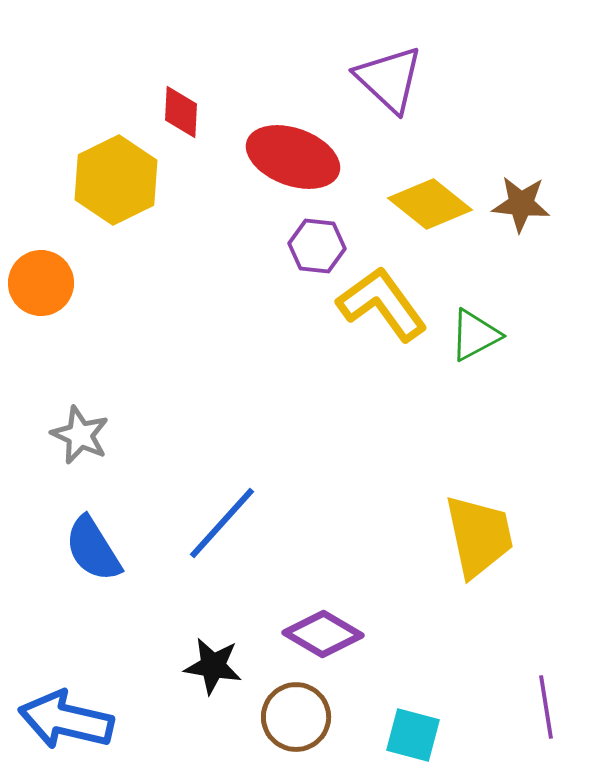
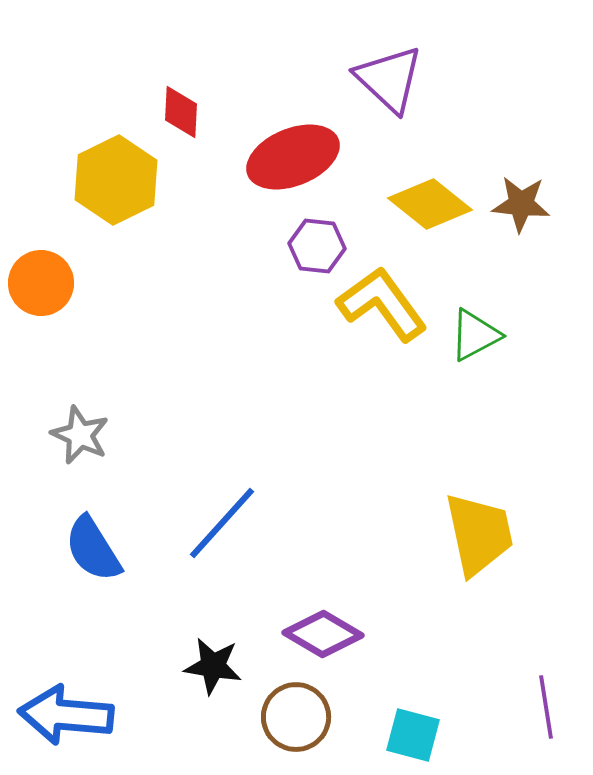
red ellipse: rotated 42 degrees counterclockwise
yellow trapezoid: moved 2 px up
blue arrow: moved 5 px up; rotated 8 degrees counterclockwise
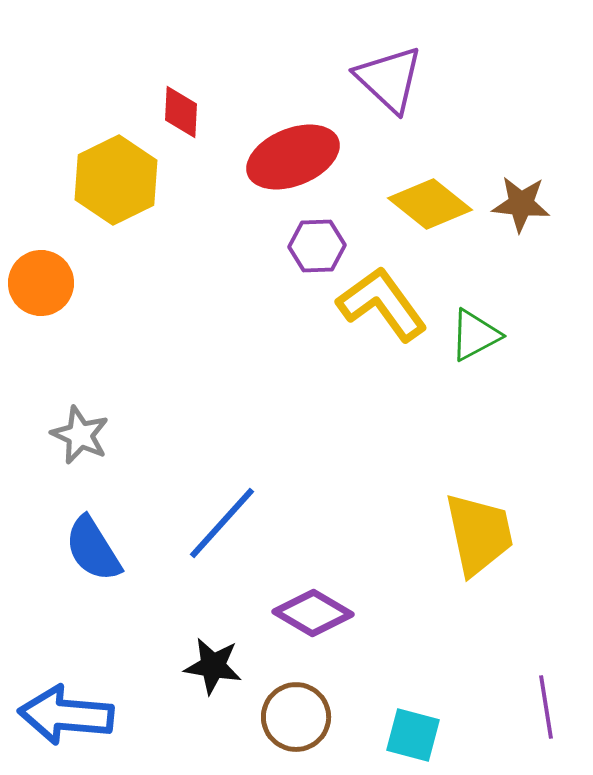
purple hexagon: rotated 8 degrees counterclockwise
purple diamond: moved 10 px left, 21 px up
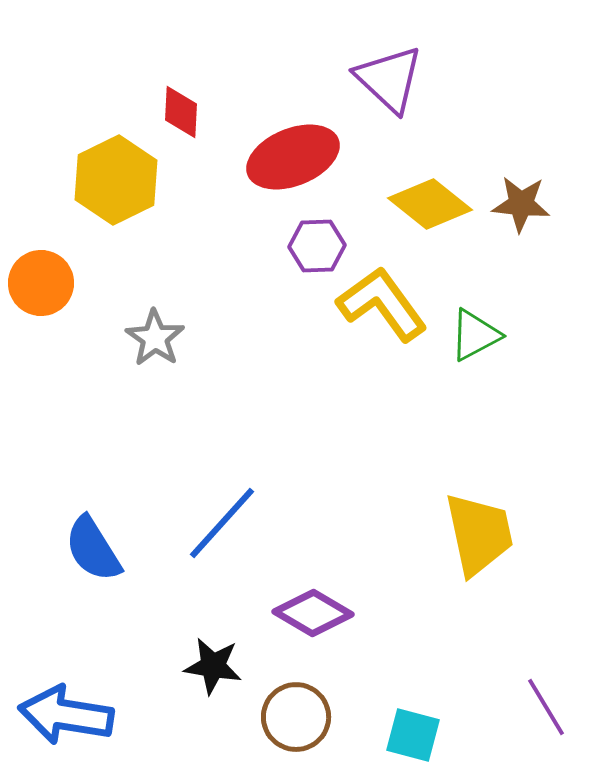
gray star: moved 75 px right, 97 px up; rotated 10 degrees clockwise
purple line: rotated 22 degrees counterclockwise
blue arrow: rotated 4 degrees clockwise
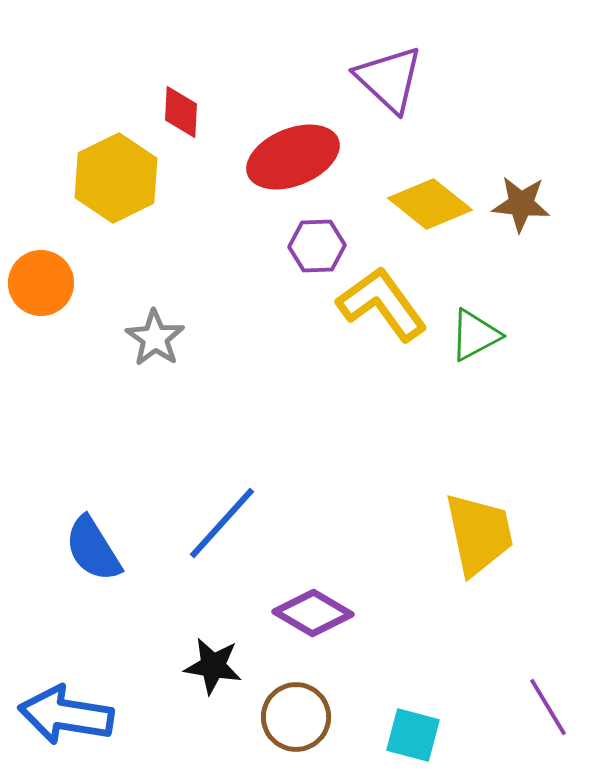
yellow hexagon: moved 2 px up
purple line: moved 2 px right
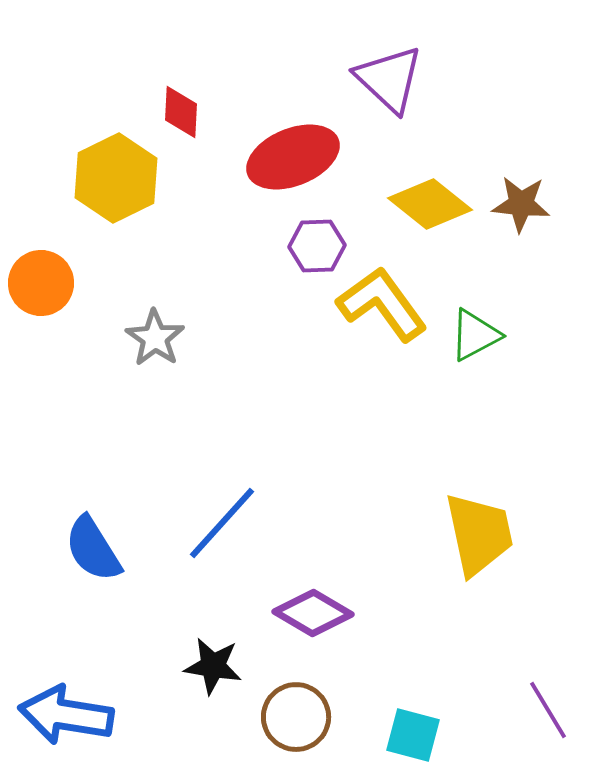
purple line: moved 3 px down
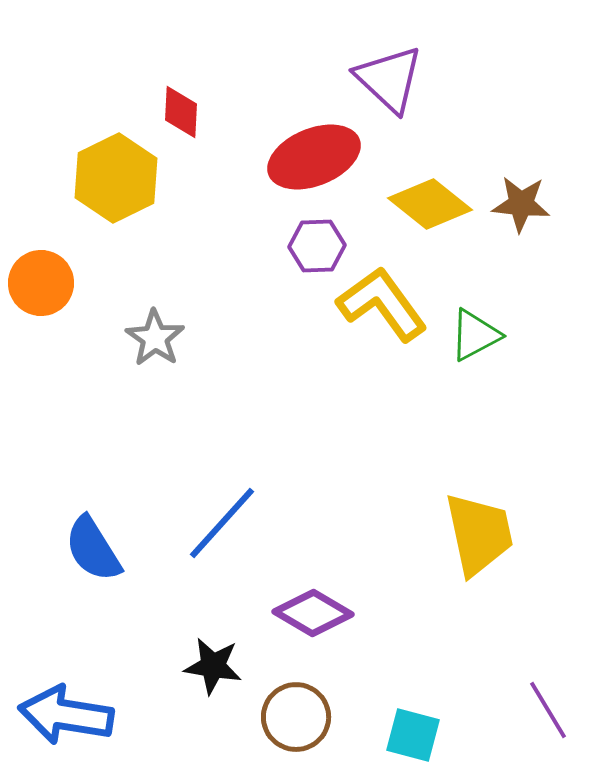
red ellipse: moved 21 px right
